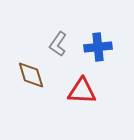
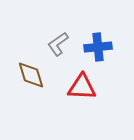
gray L-shape: rotated 20 degrees clockwise
red triangle: moved 4 px up
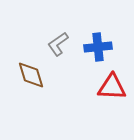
red triangle: moved 30 px right
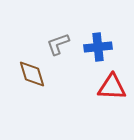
gray L-shape: rotated 15 degrees clockwise
brown diamond: moved 1 px right, 1 px up
